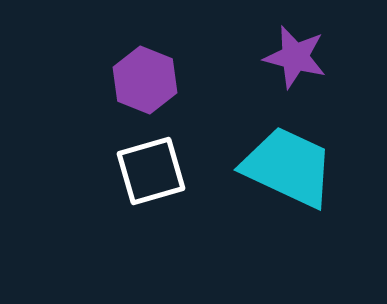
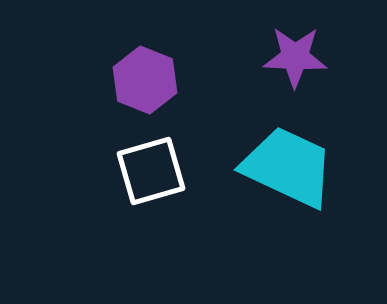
purple star: rotated 12 degrees counterclockwise
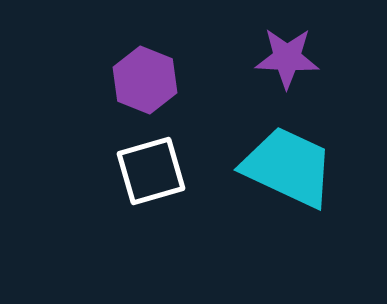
purple star: moved 8 px left, 1 px down
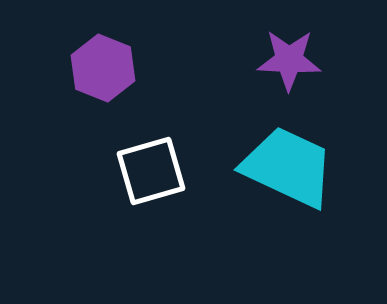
purple star: moved 2 px right, 2 px down
purple hexagon: moved 42 px left, 12 px up
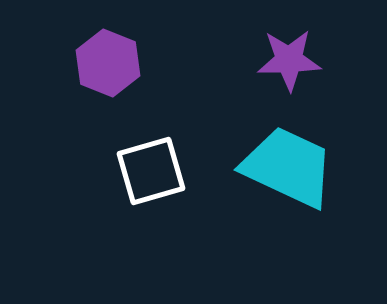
purple star: rotated 4 degrees counterclockwise
purple hexagon: moved 5 px right, 5 px up
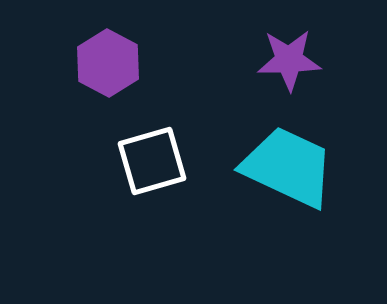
purple hexagon: rotated 6 degrees clockwise
white square: moved 1 px right, 10 px up
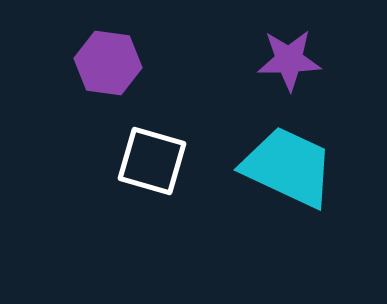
purple hexagon: rotated 20 degrees counterclockwise
white square: rotated 32 degrees clockwise
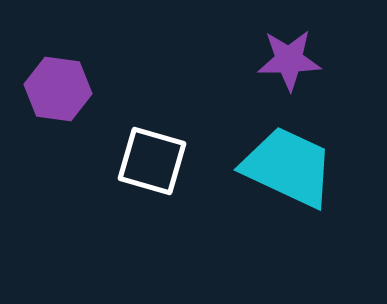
purple hexagon: moved 50 px left, 26 px down
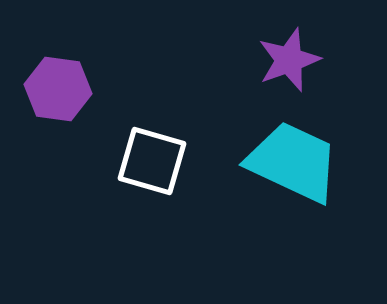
purple star: rotated 18 degrees counterclockwise
cyan trapezoid: moved 5 px right, 5 px up
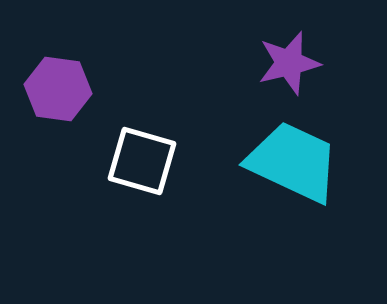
purple star: moved 3 px down; rotated 6 degrees clockwise
white square: moved 10 px left
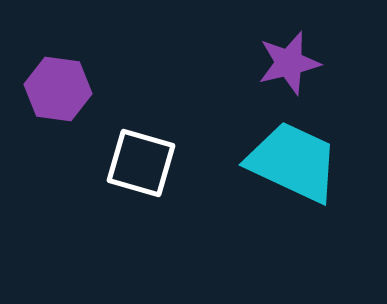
white square: moved 1 px left, 2 px down
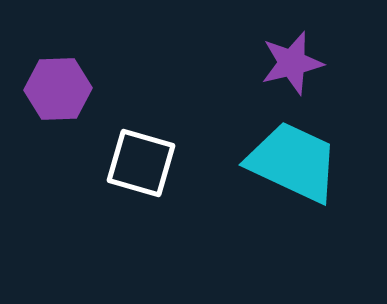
purple star: moved 3 px right
purple hexagon: rotated 10 degrees counterclockwise
